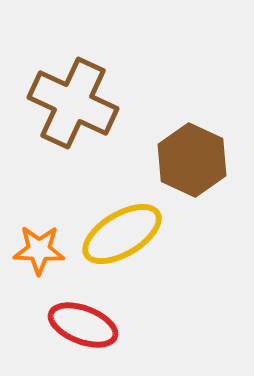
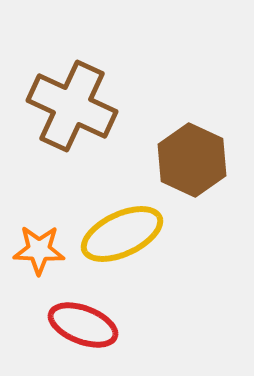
brown cross: moved 1 px left, 3 px down
yellow ellipse: rotated 6 degrees clockwise
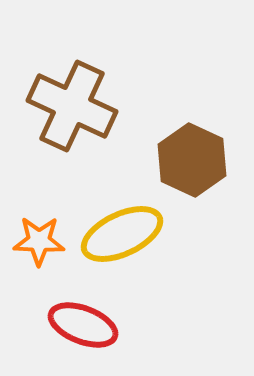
orange star: moved 9 px up
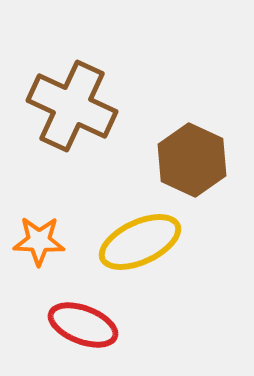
yellow ellipse: moved 18 px right, 8 px down
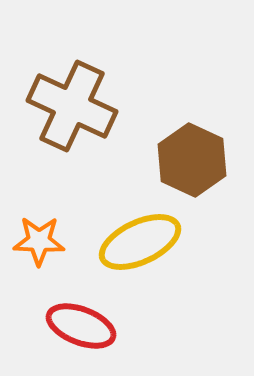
red ellipse: moved 2 px left, 1 px down
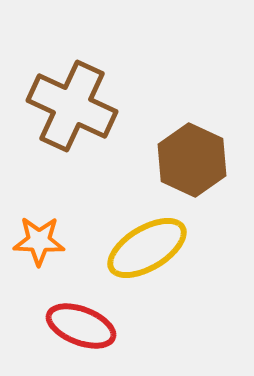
yellow ellipse: moved 7 px right, 6 px down; rotated 6 degrees counterclockwise
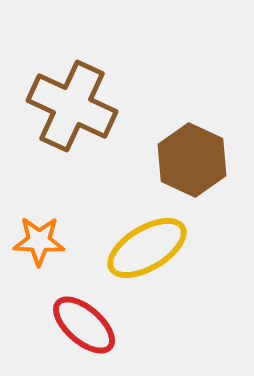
red ellipse: moved 3 px right, 1 px up; rotated 20 degrees clockwise
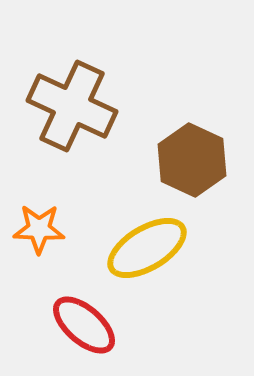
orange star: moved 12 px up
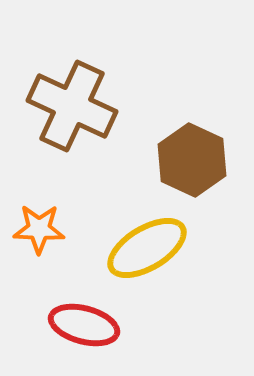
red ellipse: rotated 26 degrees counterclockwise
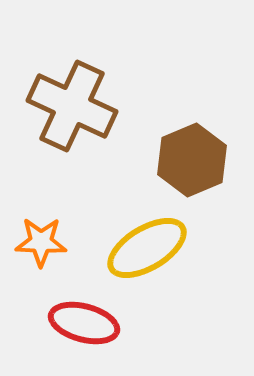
brown hexagon: rotated 12 degrees clockwise
orange star: moved 2 px right, 13 px down
red ellipse: moved 2 px up
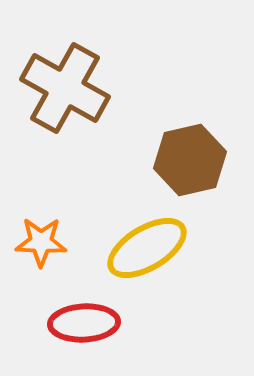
brown cross: moved 7 px left, 18 px up; rotated 4 degrees clockwise
brown hexagon: moved 2 px left; rotated 10 degrees clockwise
red ellipse: rotated 18 degrees counterclockwise
